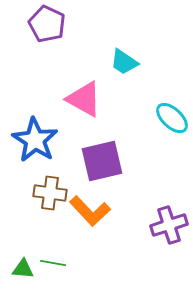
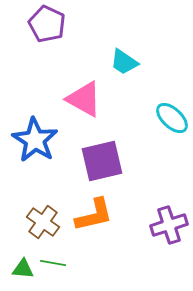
brown cross: moved 7 px left, 29 px down; rotated 28 degrees clockwise
orange L-shape: moved 4 px right, 4 px down; rotated 60 degrees counterclockwise
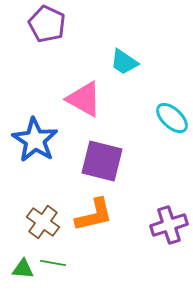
purple square: rotated 27 degrees clockwise
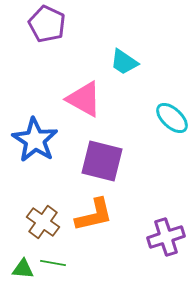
purple cross: moved 3 px left, 12 px down
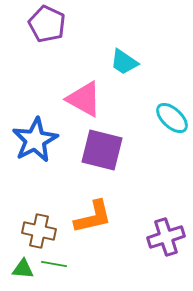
blue star: rotated 12 degrees clockwise
purple square: moved 11 px up
orange L-shape: moved 1 px left, 2 px down
brown cross: moved 4 px left, 9 px down; rotated 24 degrees counterclockwise
green line: moved 1 px right, 1 px down
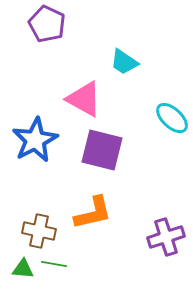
orange L-shape: moved 4 px up
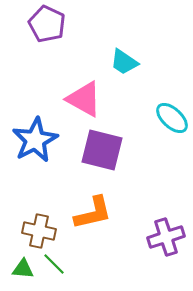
green line: rotated 35 degrees clockwise
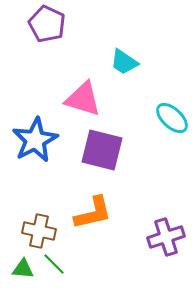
pink triangle: moved 1 px left; rotated 12 degrees counterclockwise
